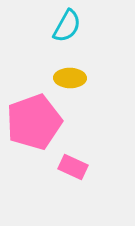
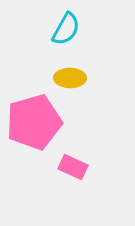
cyan semicircle: moved 1 px left, 3 px down
pink pentagon: rotated 4 degrees clockwise
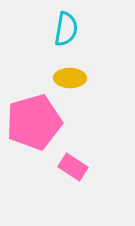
cyan semicircle: rotated 20 degrees counterclockwise
pink rectangle: rotated 8 degrees clockwise
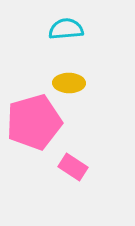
cyan semicircle: rotated 104 degrees counterclockwise
yellow ellipse: moved 1 px left, 5 px down
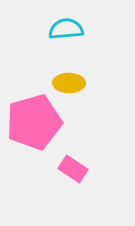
pink rectangle: moved 2 px down
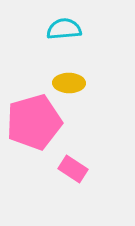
cyan semicircle: moved 2 px left
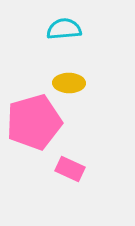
pink rectangle: moved 3 px left; rotated 8 degrees counterclockwise
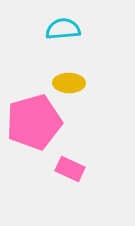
cyan semicircle: moved 1 px left
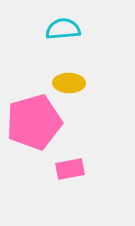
pink rectangle: rotated 36 degrees counterclockwise
